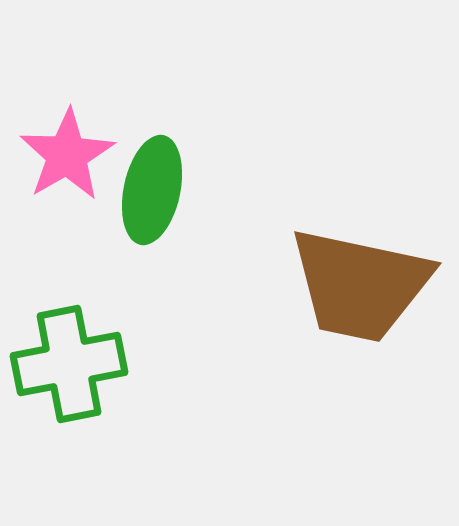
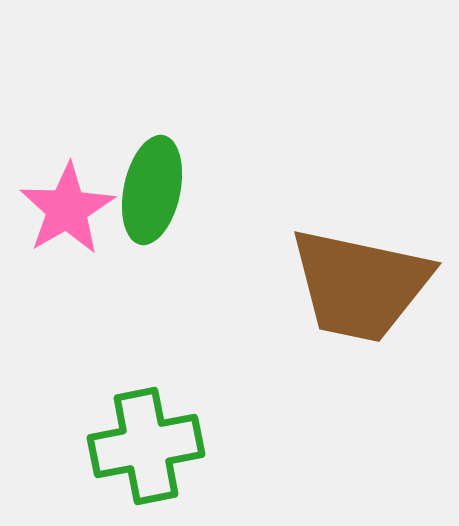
pink star: moved 54 px down
green cross: moved 77 px right, 82 px down
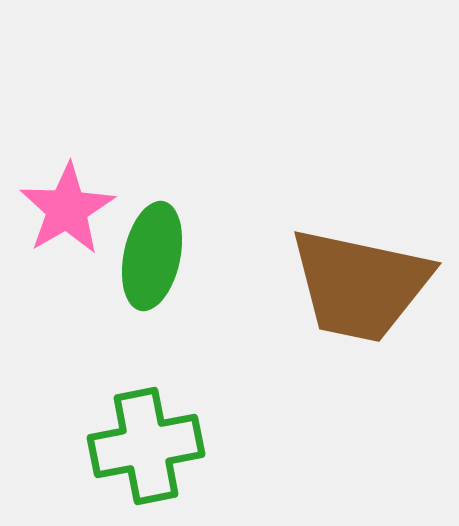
green ellipse: moved 66 px down
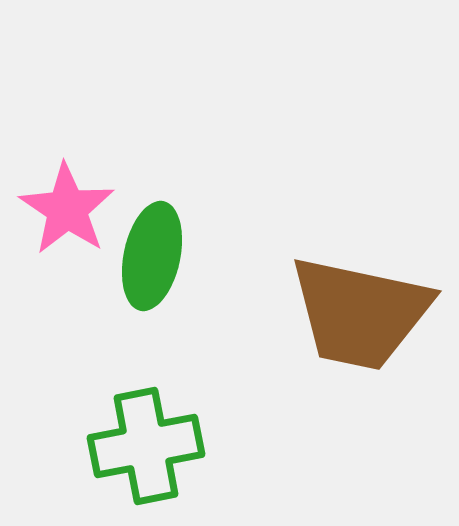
pink star: rotated 8 degrees counterclockwise
brown trapezoid: moved 28 px down
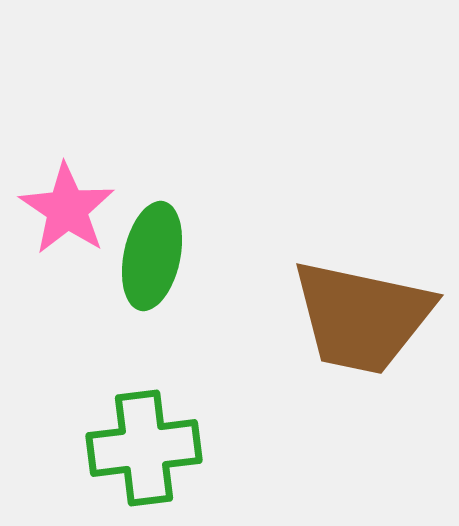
brown trapezoid: moved 2 px right, 4 px down
green cross: moved 2 px left, 2 px down; rotated 4 degrees clockwise
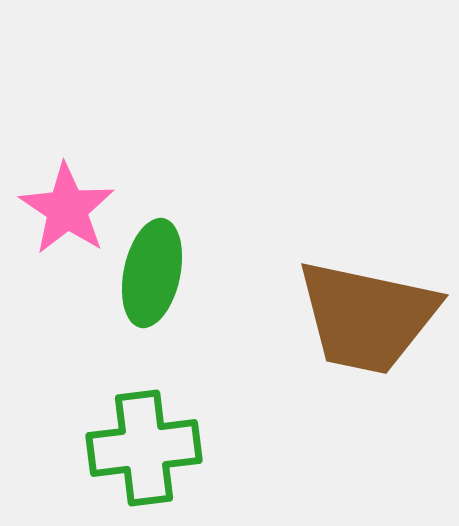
green ellipse: moved 17 px down
brown trapezoid: moved 5 px right
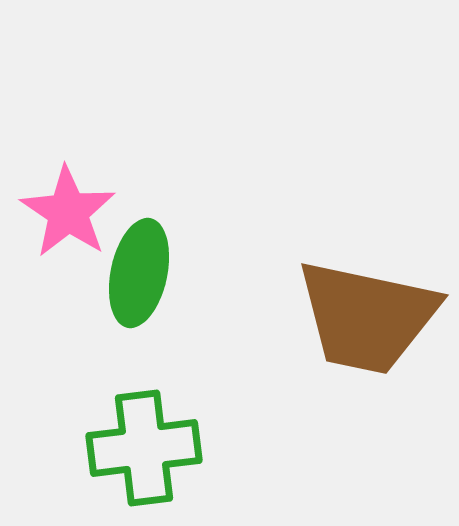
pink star: moved 1 px right, 3 px down
green ellipse: moved 13 px left
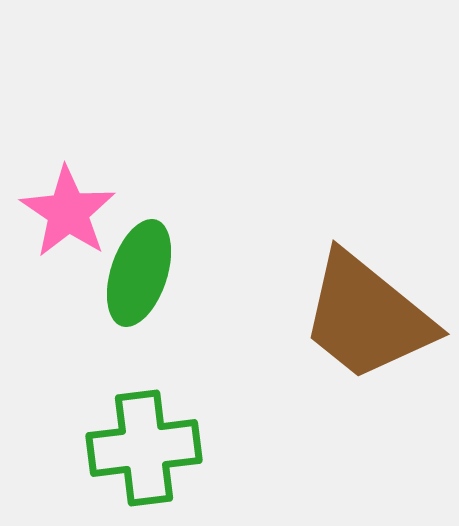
green ellipse: rotated 6 degrees clockwise
brown trapezoid: rotated 27 degrees clockwise
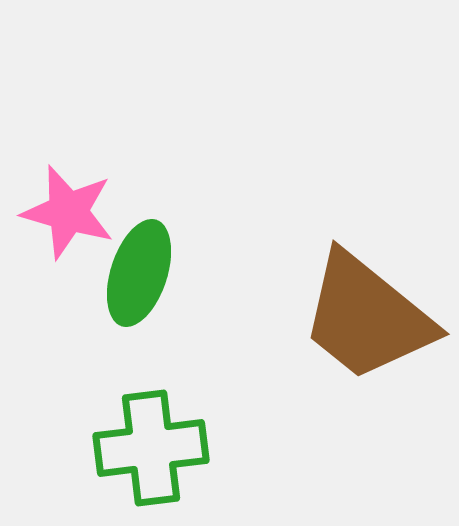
pink star: rotated 18 degrees counterclockwise
green cross: moved 7 px right
